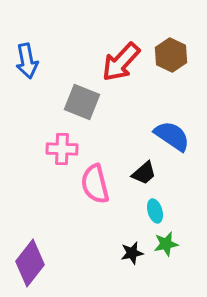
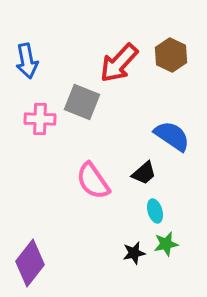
red arrow: moved 2 px left, 1 px down
pink cross: moved 22 px left, 30 px up
pink semicircle: moved 2 px left, 3 px up; rotated 21 degrees counterclockwise
black star: moved 2 px right
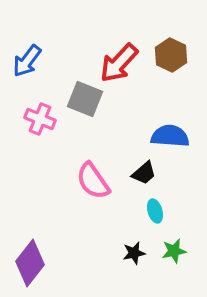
blue arrow: rotated 48 degrees clockwise
gray square: moved 3 px right, 3 px up
pink cross: rotated 20 degrees clockwise
blue semicircle: moved 2 px left; rotated 30 degrees counterclockwise
green star: moved 8 px right, 7 px down
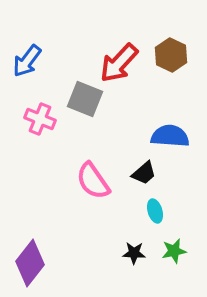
black star: rotated 15 degrees clockwise
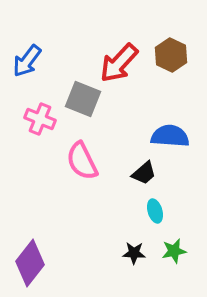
gray square: moved 2 px left
pink semicircle: moved 11 px left, 20 px up; rotated 9 degrees clockwise
